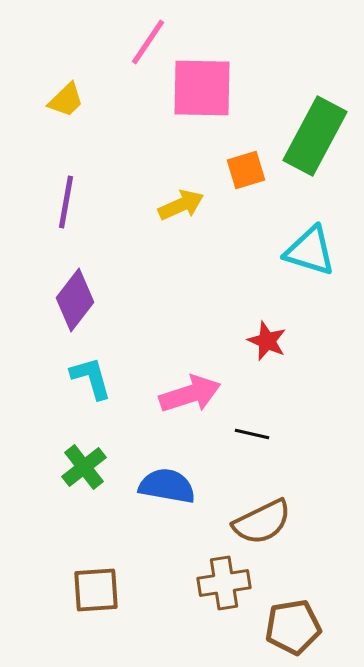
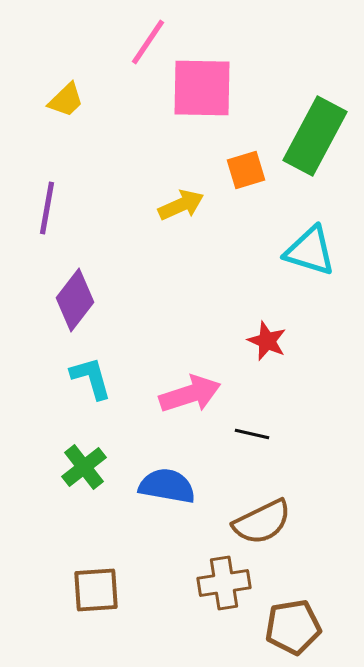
purple line: moved 19 px left, 6 px down
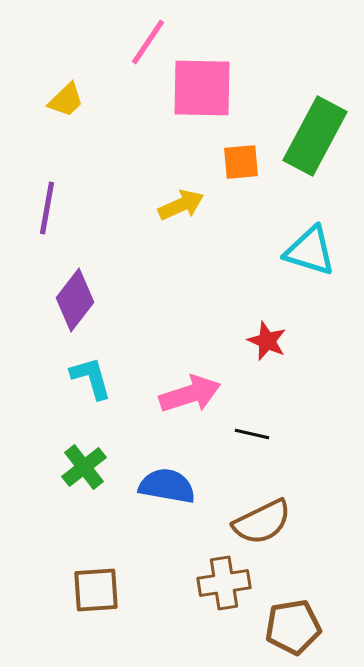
orange square: moved 5 px left, 8 px up; rotated 12 degrees clockwise
